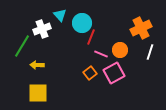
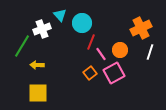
red line: moved 5 px down
pink line: rotated 32 degrees clockwise
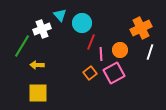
pink line: rotated 32 degrees clockwise
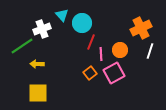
cyan triangle: moved 2 px right
green line: rotated 25 degrees clockwise
white line: moved 1 px up
yellow arrow: moved 1 px up
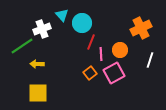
white line: moved 9 px down
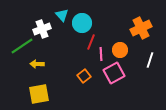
orange square: moved 6 px left, 3 px down
yellow square: moved 1 px right, 1 px down; rotated 10 degrees counterclockwise
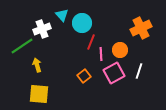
white line: moved 11 px left, 11 px down
yellow arrow: moved 1 px down; rotated 72 degrees clockwise
yellow square: rotated 15 degrees clockwise
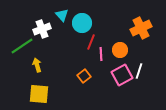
pink square: moved 8 px right, 2 px down
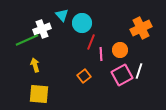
green line: moved 5 px right, 6 px up; rotated 10 degrees clockwise
yellow arrow: moved 2 px left
